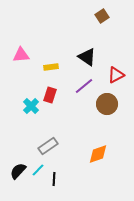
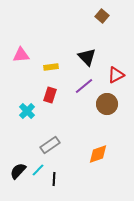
brown square: rotated 16 degrees counterclockwise
black triangle: rotated 12 degrees clockwise
cyan cross: moved 4 px left, 5 px down
gray rectangle: moved 2 px right, 1 px up
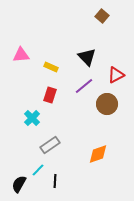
yellow rectangle: rotated 32 degrees clockwise
cyan cross: moved 5 px right, 7 px down
black semicircle: moved 1 px right, 13 px down; rotated 12 degrees counterclockwise
black line: moved 1 px right, 2 px down
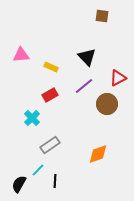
brown square: rotated 32 degrees counterclockwise
red triangle: moved 2 px right, 3 px down
red rectangle: rotated 42 degrees clockwise
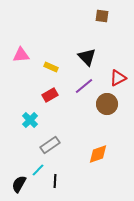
cyan cross: moved 2 px left, 2 px down
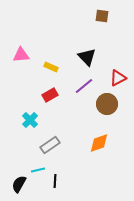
orange diamond: moved 1 px right, 11 px up
cyan line: rotated 32 degrees clockwise
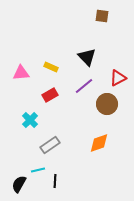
pink triangle: moved 18 px down
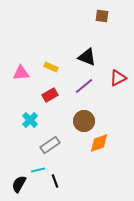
black triangle: rotated 24 degrees counterclockwise
brown circle: moved 23 px left, 17 px down
black line: rotated 24 degrees counterclockwise
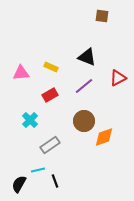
orange diamond: moved 5 px right, 6 px up
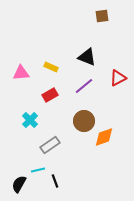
brown square: rotated 16 degrees counterclockwise
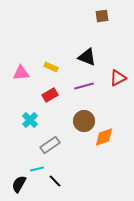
purple line: rotated 24 degrees clockwise
cyan line: moved 1 px left, 1 px up
black line: rotated 24 degrees counterclockwise
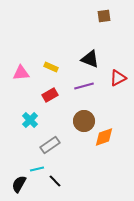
brown square: moved 2 px right
black triangle: moved 3 px right, 2 px down
